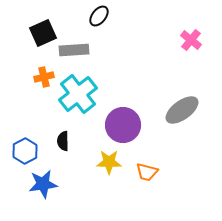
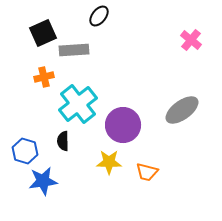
cyan cross: moved 10 px down
blue hexagon: rotated 15 degrees counterclockwise
blue star: moved 3 px up
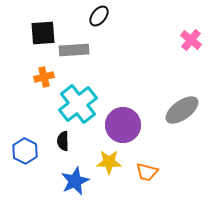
black square: rotated 20 degrees clockwise
blue hexagon: rotated 10 degrees clockwise
blue star: moved 32 px right; rotated 16 degrees counterclockwise
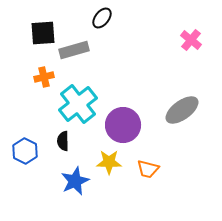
black ellipse: moved 3 px right, 2 px down
gray rectangle: rotated 12 degrees counterclockwise
orange trapezoid: moved 1 px right, 3 px up
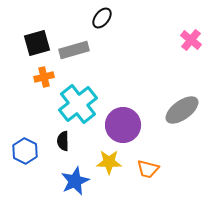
black square: moved 6 px left, 10 px down; rotated 12 degrees counterclockwise
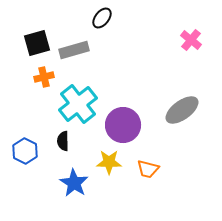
blue star: moved 1 px left, 2 px down; rotated 16 degrees counterclockwise
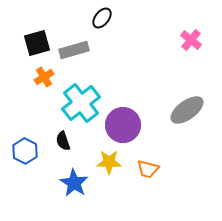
orange cross: rotated 18 degrees counterclockwise
cyan cross: moved 3 px right, 1 px up
gray ellipse: moved 5 px right
black semicircle: rotated 18 degrees counterclockwise
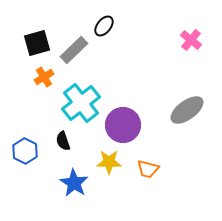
black ellipse: moved 2 px right, 8 px down
gray rectangle: rotated 28 degrees counterclockwise
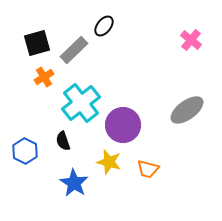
yellow star: rotated 15 degrees clockwise
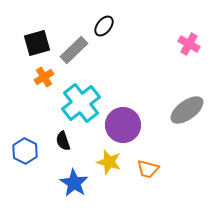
pink cross: moved 2 px left, 4 px down; rotated 10 degrees counterclockwise
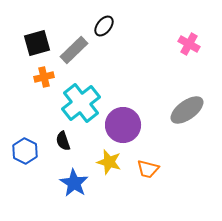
orange cross: rotated 18 degrees clockwise
